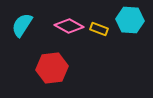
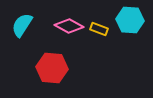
red hexagon: rotated 12 degrees clockwise
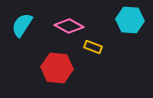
yellow rectangle: moved 6 px left, 18 px down
red hexagon: moved 5 px right
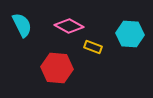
cyan hexagon: moved 14 px down
cyan semicircle: rotated 120 degrees clockwise
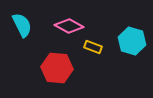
cyan hexagon: moved 2 px right, 7 px down; rotated 12 degrees clockwise
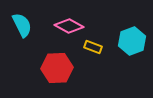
cyan hexagon: rotated 24 degrees clockwise
red hexagon: rotated 8 degrees counterclockwise
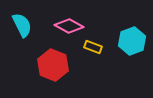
red hexagon: moved 4 px left, 3 px up; rotated 24 degrees clockwise
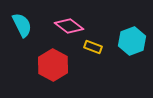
pink diamond: rotated 8 degrees clockwise
red hexagon: rotated 8 degrees clockwise
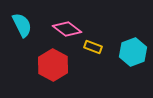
pink diamond: moved 2 px left, 3 px down
cyan hexagon: moved 1 px right, 11 px down
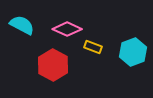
cyan semicircle: rotated 35 degrees counterclockwise
pink diamond: rotated 12 degrees counterclockwise
